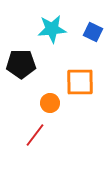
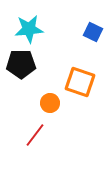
cyan star: moved 23 px left
orange square: rotated 20 degrees clockwise
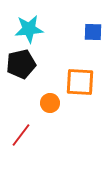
blue square: rotated 24 degrees counterclockwise
black pentagon: rotated 12 degrees counterclockwise
orange square: rotated 16 degrees counterclockwise
red line: moved 14 px left
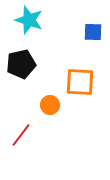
cyan star: moved 9 px up; rotated 24 degrees clockwise
orange circle: moved 2 px down
